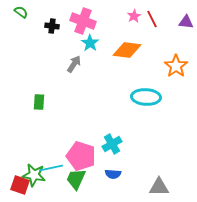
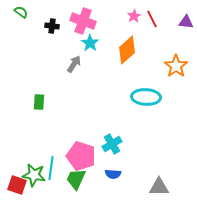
orange diamond: rotated 48 degrees counterclockwise
cyan line: rotated 70 degrees counterclockwise
red square: moved 3 px left
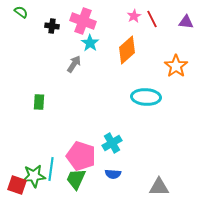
cyan cross: moved 1 px up
cyan line: moved 1 px down
green star: moved 1 px down; rotated 15 degrees counterclockwise
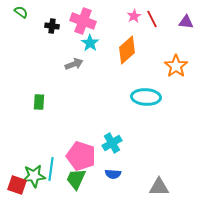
gray arrow: rotated 36 degrees clockwise
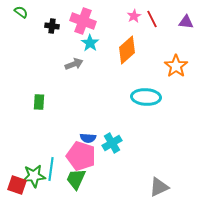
blue semicircle: moved 25 px left, 36 px up
gray triangle: rotated 25 degrees counterclockwise
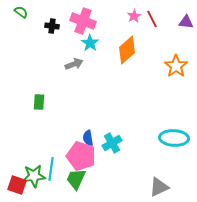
cyan ellipse: moved 28 px right, 41 px down
blue semicircle: rotated 77 degrees clockwise
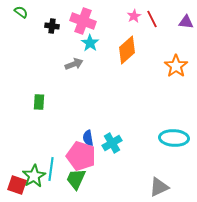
green star: rotated 25 degrees counterclockwise
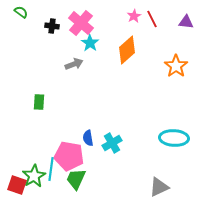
pink cross: moved 2 px left, 2 px down; rotated 20 degrees clockwise
pink pentagon: moved 12 px left; rotated 8 degrees counterclockwise
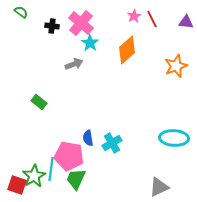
orange star: rotated 15 degrees clockwise
green rectangle: rotated 56 degrees counterclockwise
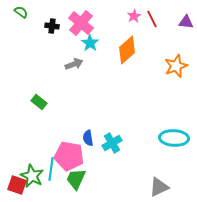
green star: moved 2 px left; rotated 15 degrees counterclockwise
